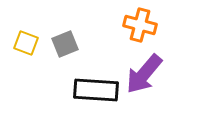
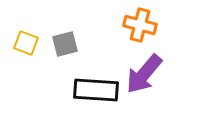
gray square: rotated 8 degrees clockwise
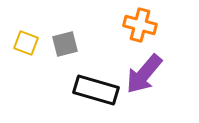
black rectangle: rotated 12 degrees clockwise
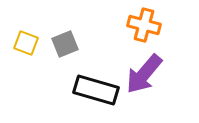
orange cross: moved 4 px right
gray square: rotated 8 degrees counterclockwise
